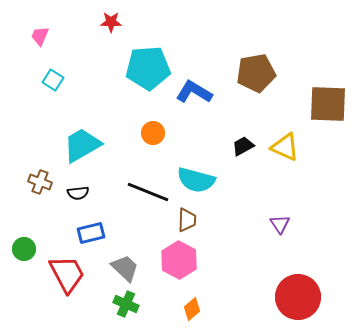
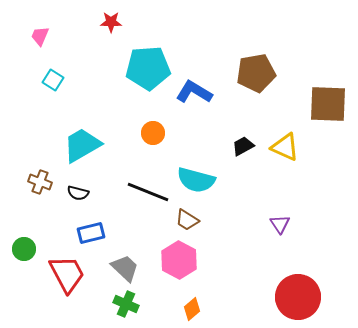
black semicircle: rotated 20 degrees clockwise
brown trapezoid: rotated 120 degrees clockwise
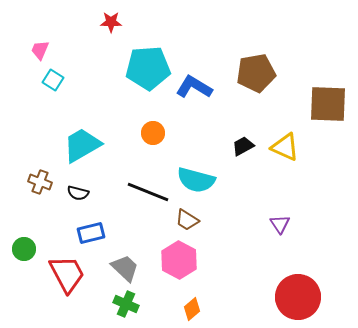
pink trapezoid: moved 14 px down
blue L-shape: moved 5 px up
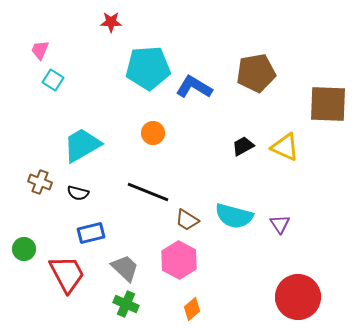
cyan semicircle: moved 38 px right, 36 px down
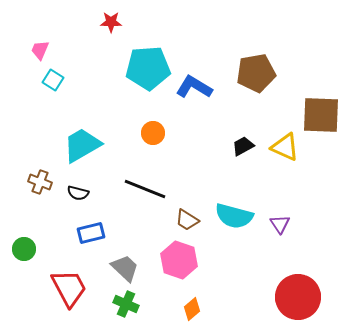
brown square: moved 7 px left, 11 px down
black line: moved 3 px left, 3 px up
pink hexagon: rotated 9 degrees counterclockwise
red trapezoid: moved 2 px right, 14 px down
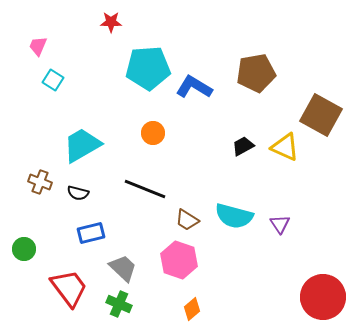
pink trapezoid: moved 2 px left, 4 px up
brown square: rotated 27 degrees clockwise
gray trapezoid: moved 2 px left
red trapezoid: rotated 9 degrees counterclockwise
red circle: moved 25 px right
green cross: moved 7 px left
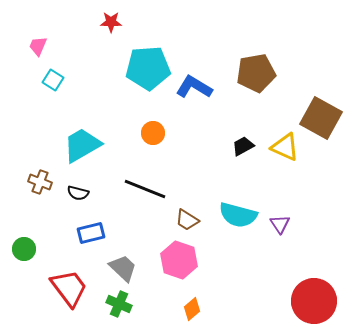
brown square: moved 3 px down
cyan semicircle: moved 4 px right, 1 px up
red circle: moved 9 px left, 4 px down
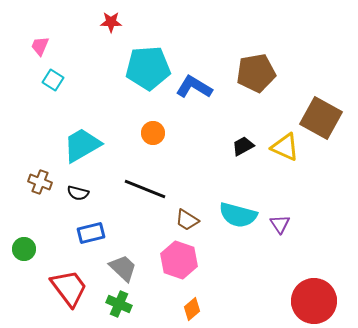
pink trapezoid: moved 2 px right
